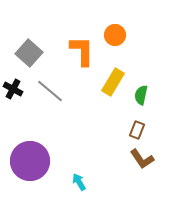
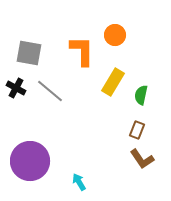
gray square: rotated 32 degrees counterclockwise
black cross: moved 3 px right, 1 px up
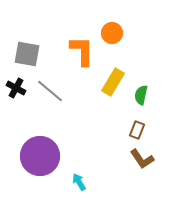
orange circle: moved 3 px left, 2 px up
gray square: moved 2 px left, 1 px down
purple circle: moved 10 px right, 5 px up
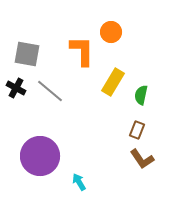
orange circle: moved 1 px left, 1 px up
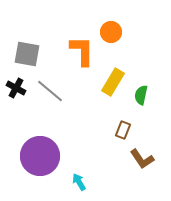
brown rectangle: moved 14 px left
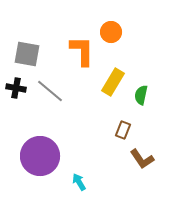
black cross: rotated 18 degrees counterclockwise
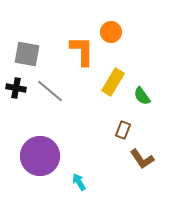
green semicircle: moved 1 px right, 1 px down; rotated 48 degrees counterclockwise
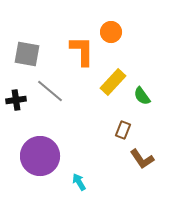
yellow rectangle: rotated 12 degrees clockwise
black cross: moved 12 px down; rotated 18 degrees counterclockwise
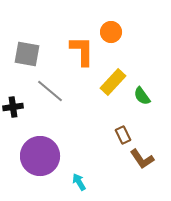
black cross: moved 3 px left, 7 px down
brown rectangle: moved 5 px down; rotated 48 degrees counterclockwise
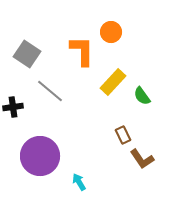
gray square: rotated 24 degrees clockwise
